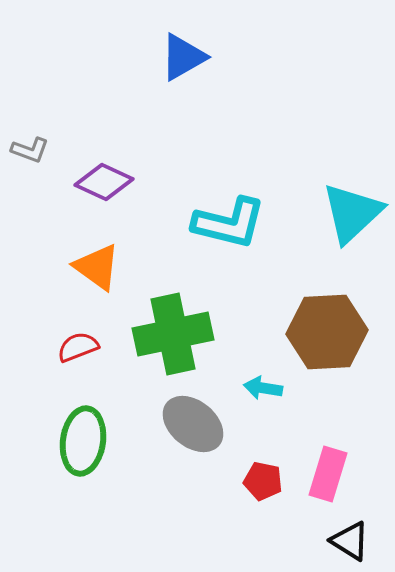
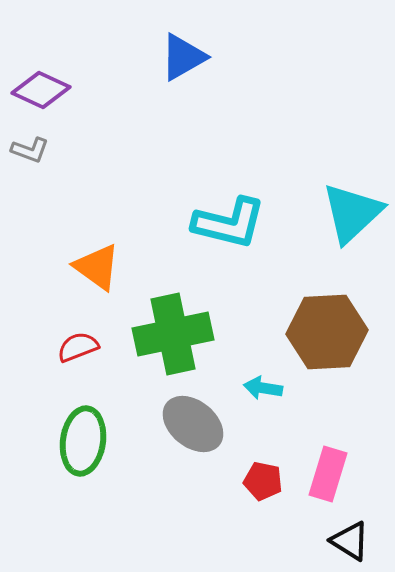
purple diamond: moved 63 px left, 92 px up
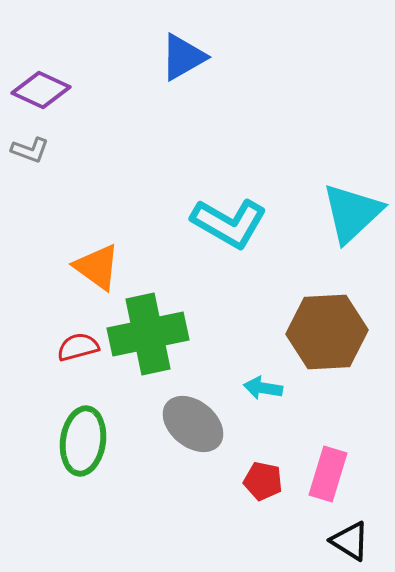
cyan L-shape: rotated 16 degrees clockwise
green cross: moved 25 px left
red semicircle: rotated 6 degrees clockwise
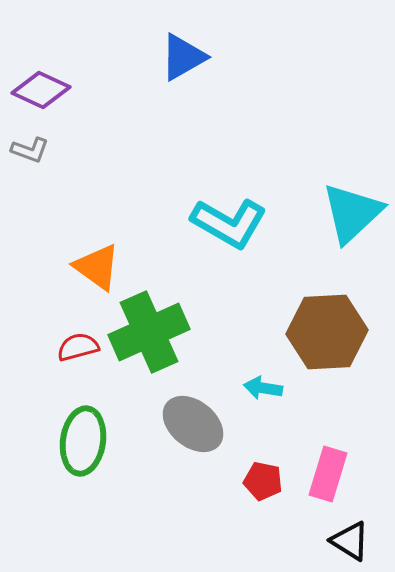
green cross: moved 1 px right, 2 px up; rotated 12 degrees counterclockwise
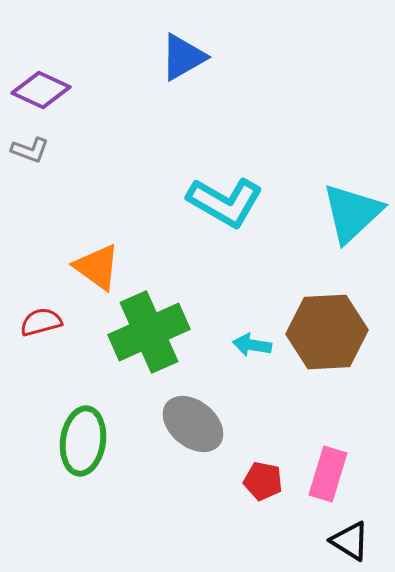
cyan L-shape: moved 4 px left, 21 px up
red semicircle: moved 37 px left, 25 px up
cyan arrow: moved 11 px left, 43 px up
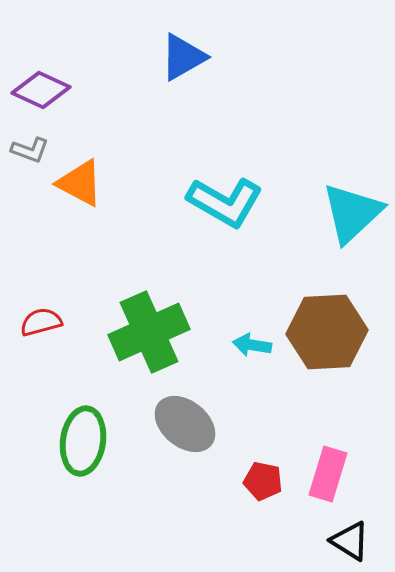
orange triangle: moved 17 px left, 84 px up; rotated 8 degrees counterclockwise
gray ellipse: moved 8 px left
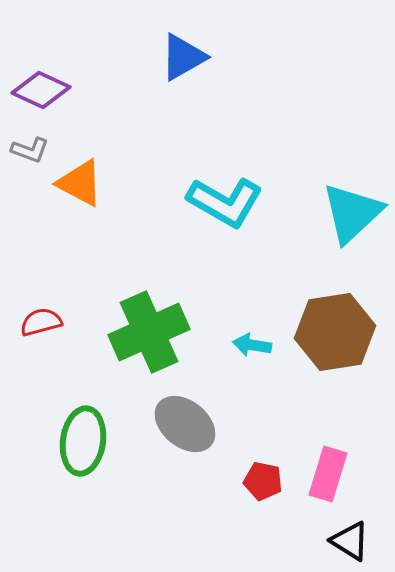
brown hexagon: moved 8 px right; rotated 6 degrees counterclockwise
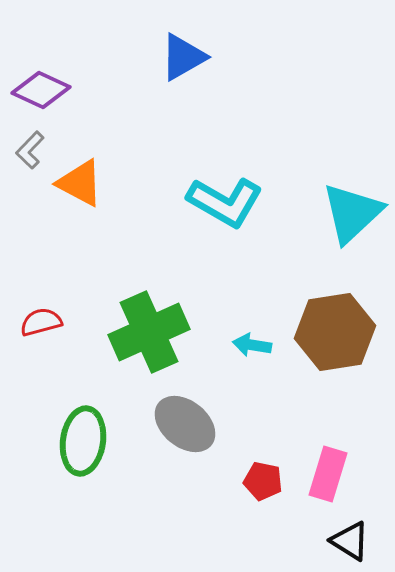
gray L-shape: rotated 114 degrees clockwise
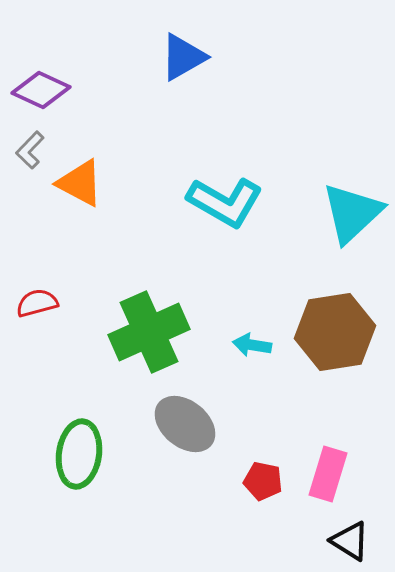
red semicircle: moved 4 px left, 19 px up
green ellipse: moved 4 px left, 13 px down
